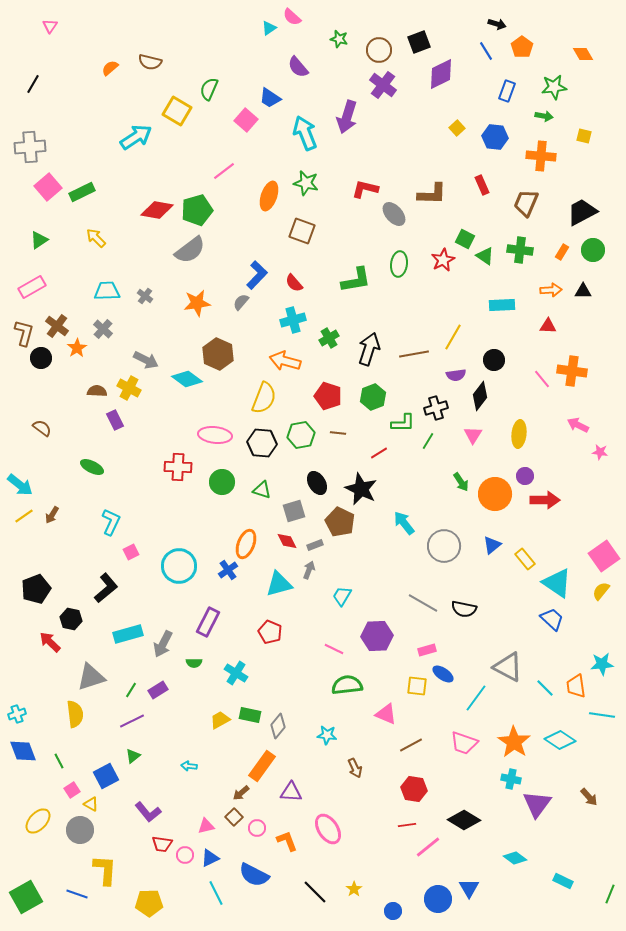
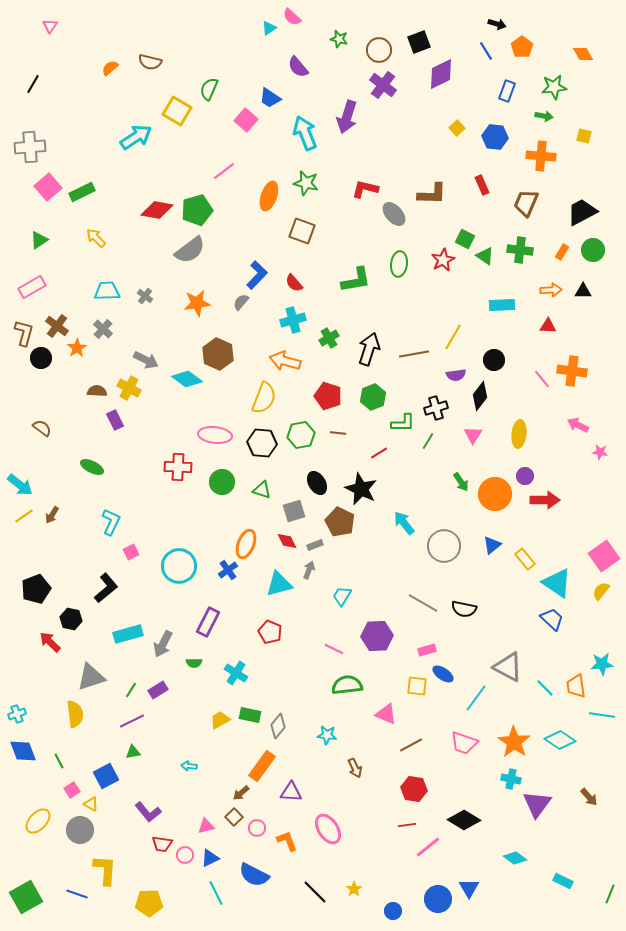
green triangle at (133, 756): moved 4 px up; rotated 28 degrees clockwise
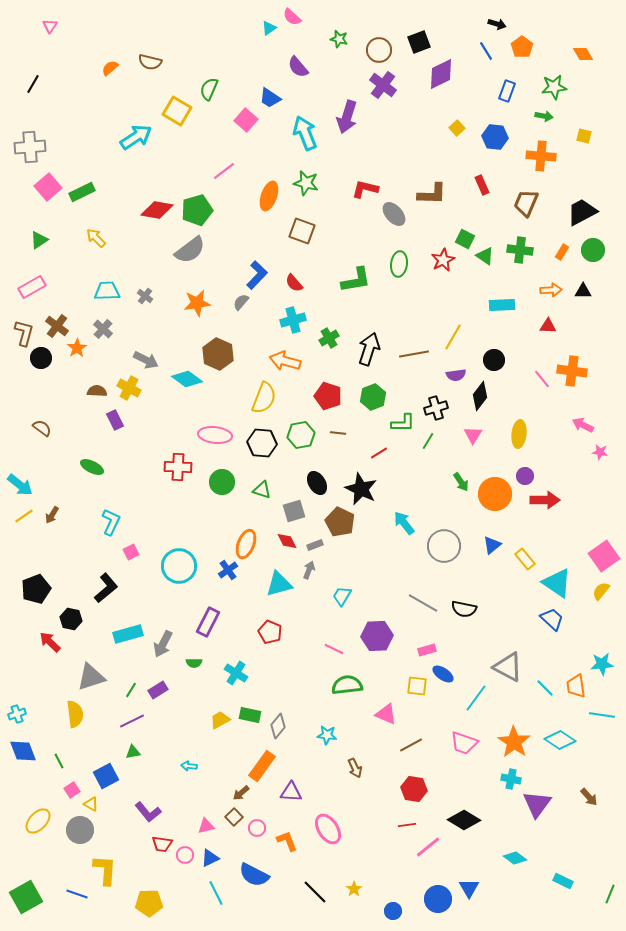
pink arrow at (578, 425): moved 5 px right
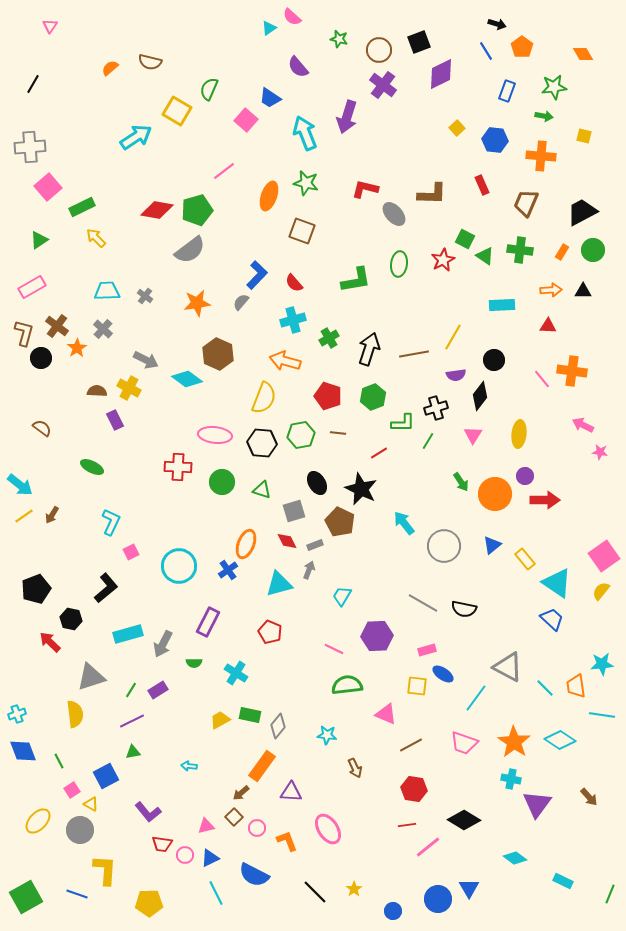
blue hexagon at (495, 137): moved 3 px down
green rectangle at (82, 192): moved 15 px down
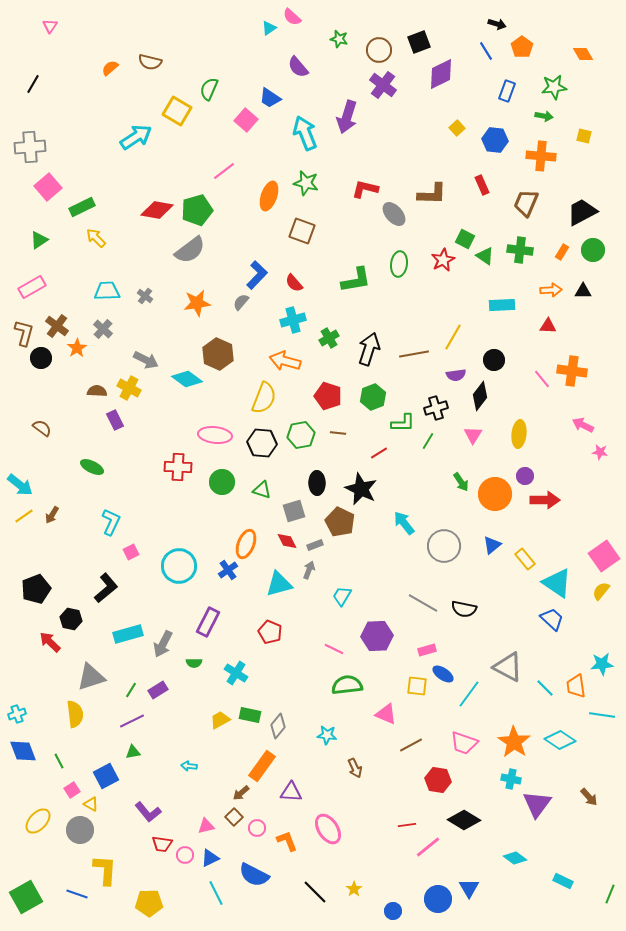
black ellipse at (317, 483): rotated 30 degrees clockwise
cyan line at (476, 698): moved 7 px left, 4 px up
red hexagon at (414, 789): moved 24 px right, 9 px up
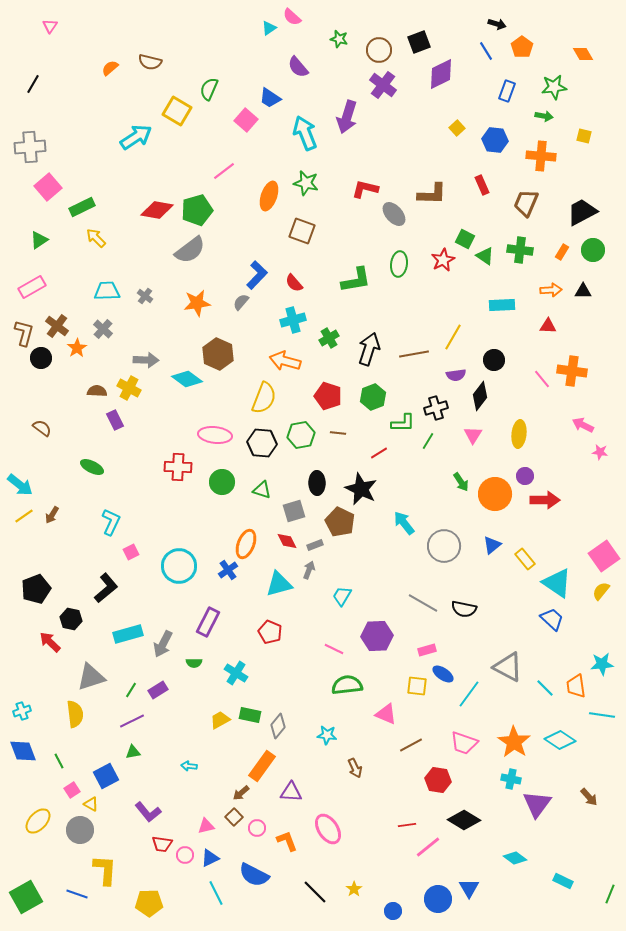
gray arrow at (146, 360): rotated 25 degrees counterclockwise
cyan cross at (17, 714): moved 5 px right, 3 px up
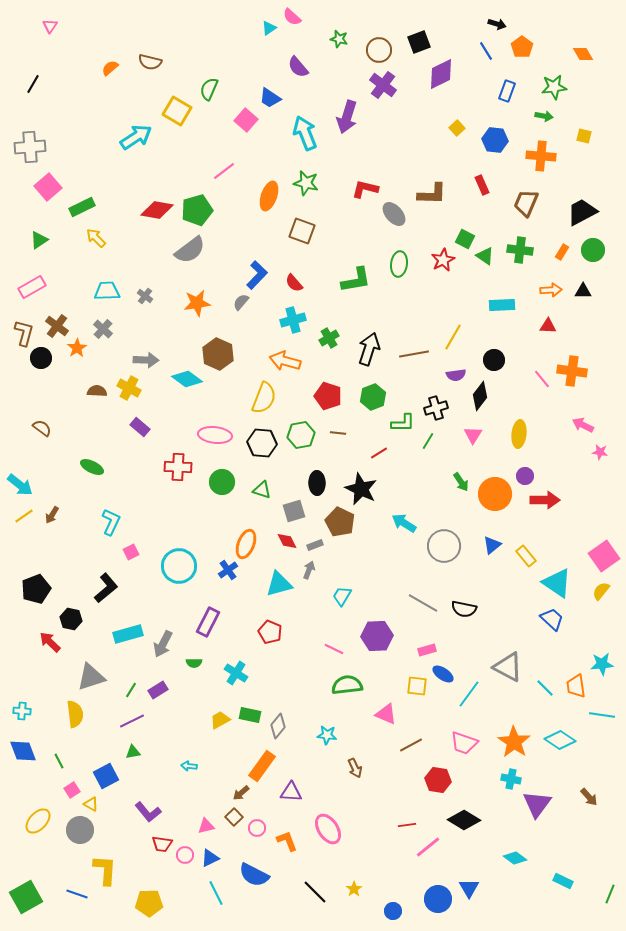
purple rectangle at (115, 420): moved 25 px right, 7 px down; rotated 24 degrees counterclockwise
cyan arrow at (404, 523): rotated 20 degrees counterclockwise
yellow rectangle at (525, 559): moved 1 px right, 3 px up
cyan cross at (22, 711): rotated 24 degrees clockwise
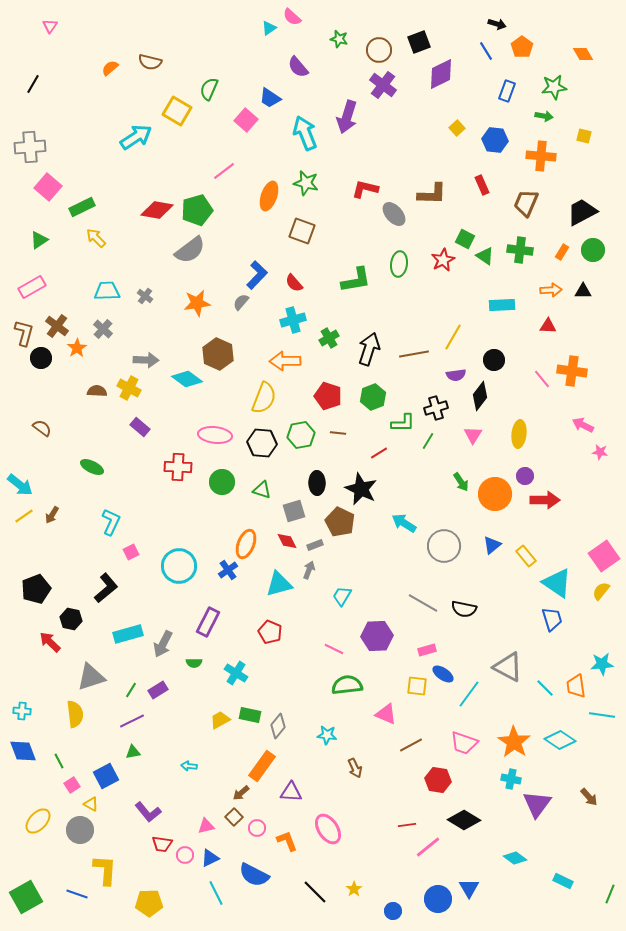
pink square at (48, 187): rotated 8 degrees counterclockwise
orange arrow at (285, 361): rotated 16 degrees counterclockwise
blue trapezoid at (552, 619): rotated 30 degrees clockwise
pink square at (72, 790): moved 5 px up
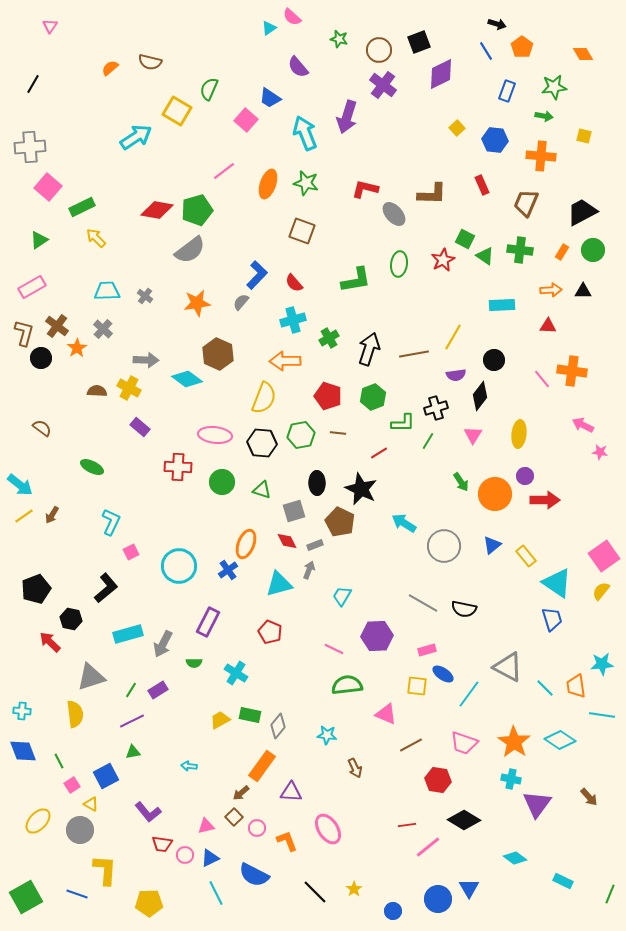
orange ellipse at (269, 196): moved 1 px left, 12 px up
